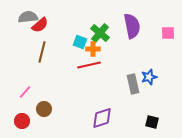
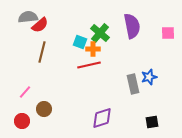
black square: rotated 24 degrees counterclockwise
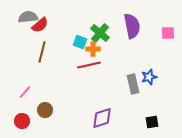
brown circle: moved 1 px right, 1 px down
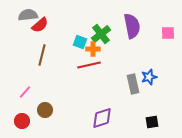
gray semicircle: moved 2 px up
green cross: moved 1 px right, 1 px down; rotated 12 degrees clockwise
brown line: moved 3 px down
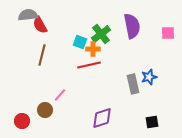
red semicircle: rotated 102 degrees clockwise
pink line: moved 35 px right, 3 px down
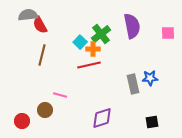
cyan square: rotated 24 degrees clockwise
blue star: moved 1 px right, 1 px down; rotated 14 degrees clockwise
pink line: rotated 64 degrees clockwise
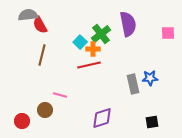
purple semicircle: moved 4 px left, 2 px up
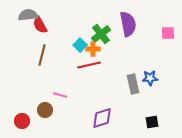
cyan square: moved 3 px down
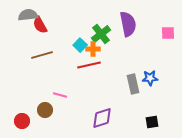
brown line: rotated 60 degrees clockwise
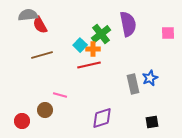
blue star: rotated 21 degrees counterclockwise
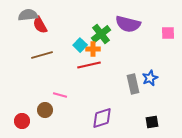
purple semicircle: rotated 115 degrees clockwise
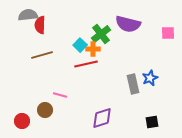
red semicircle: rotated 30 degrees clockwise
red line: moved 3 px left, 1 px up
